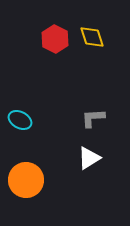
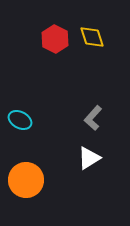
gray L-shape: rotated 45 degrees counterclockwise
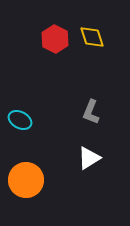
gray L-shape: moved 2 px left, 6 px up; rotated 20 degrees counterclockwise
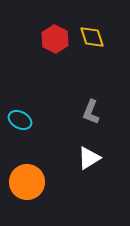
orange circle: moved 1 px right, 2 px down
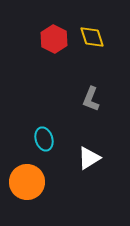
red hexagon: moved 1 px left
gray L-shape: moved 13 px up
cyan ellipse: moved 24 px right, 19 px down; rotated 45 degrees clockwise
